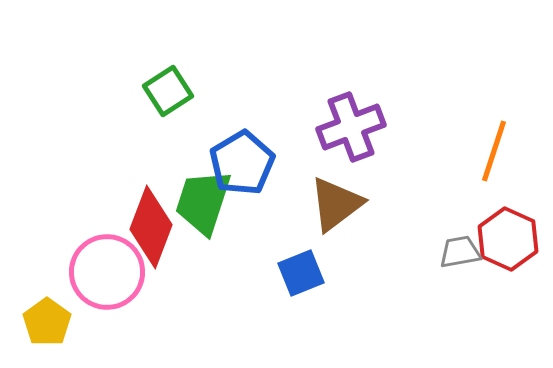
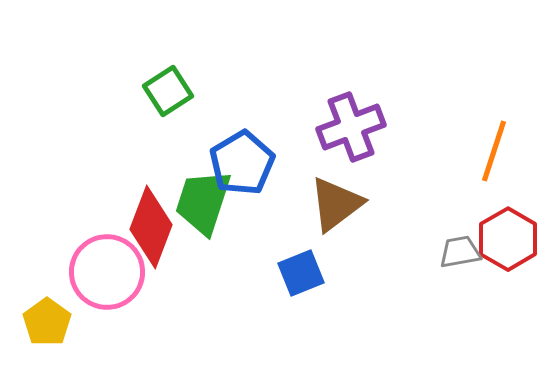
red hexagon: rotated 6 degrees clockwise
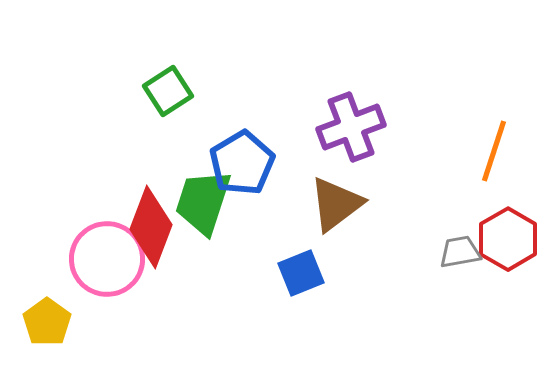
pink circle: moved 13 px up
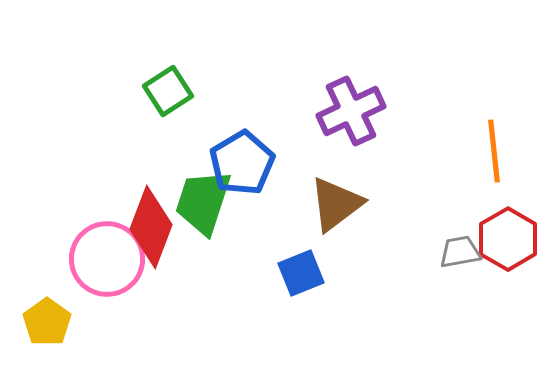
purple cross: moved 16 px up; rotated 4 degrees counterclockwise
orange line: rotated 24 degrees counterclockwise
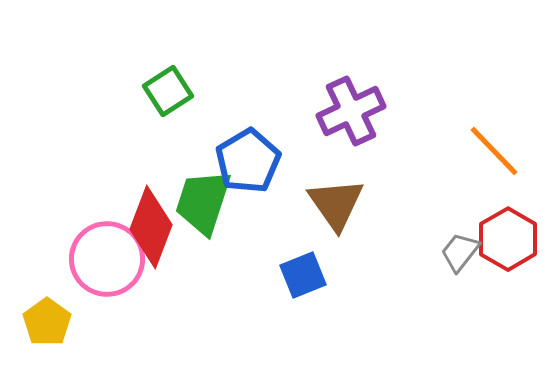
orange line: rotated 38 degrees counterclockwise
blue pentagon: moved 6 px right, 2 px up
brown triangle: rotated 28 degrees counterclockwise
gray trapezoid: rotated 42 degrees counterclockwise
blue square: moved 2 px right, 2 px down
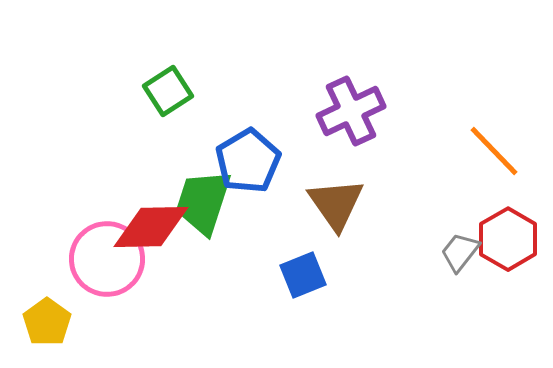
red diamond: rotated 68 degrees clockwise
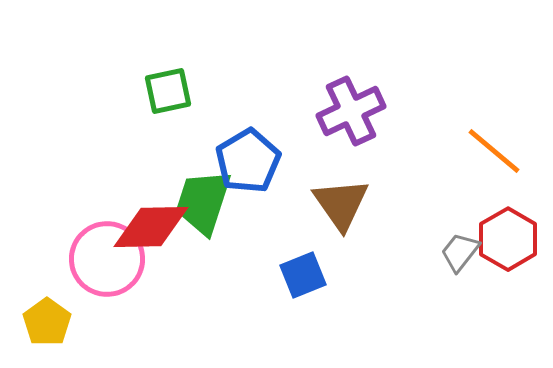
green square: rotated 21 degrees clockwise
orange line: rotated 6 degrees counterclockwise
brown triangle: moved 5 px right
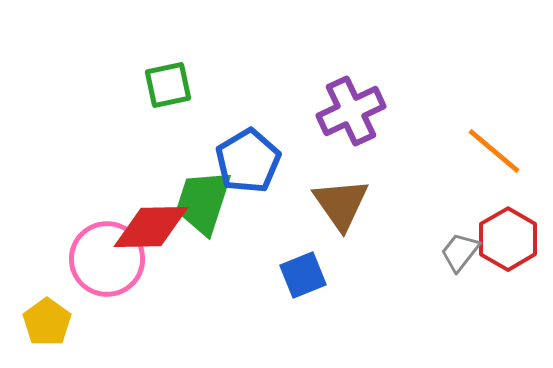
green square: moved 6 px up
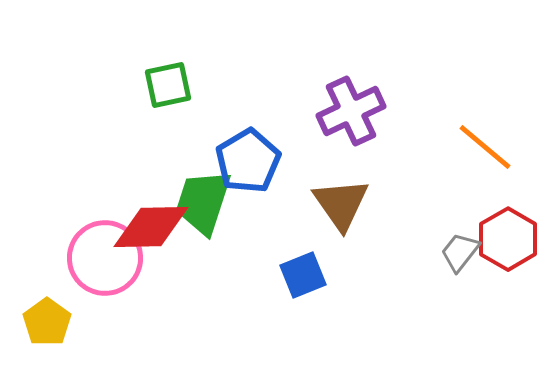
orange line: moved 9 px left, 4 px up
pink circle: moved 2 px left, 1 px up
